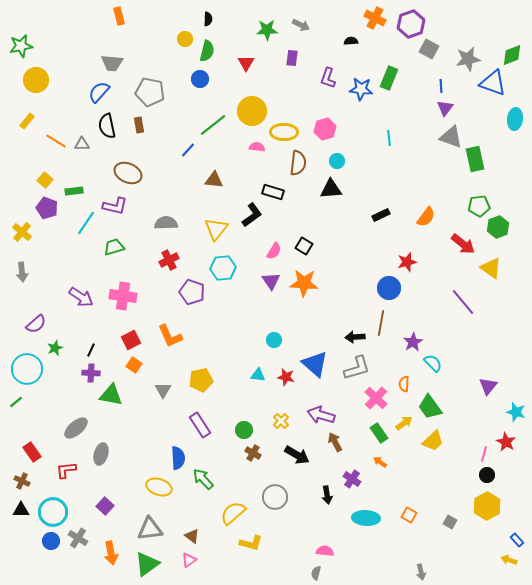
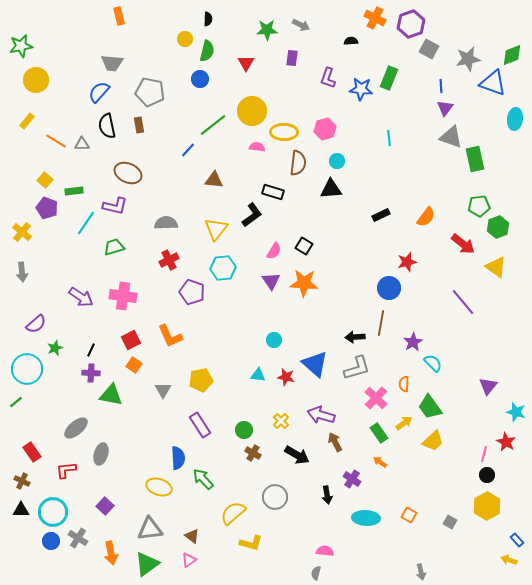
yellow triangle at (491, 268): moved 5 px right, 1 px up
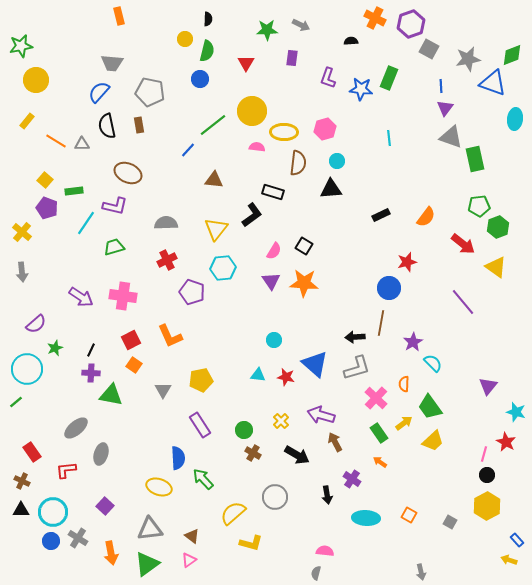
red cross at (169, 260): moved 2 px left
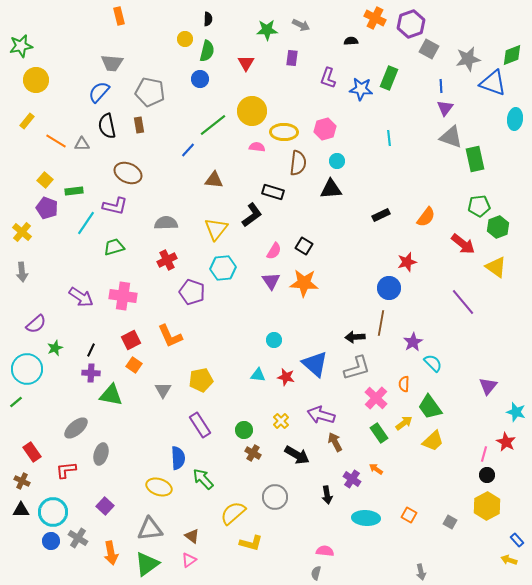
orange arrow at (380, 462): moved 4 px left, 7 px down
